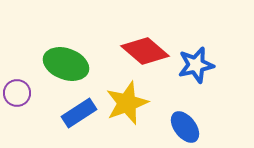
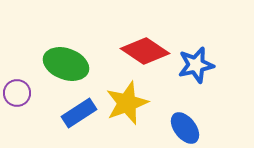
red diamond: rotated 6 degrees counterclockwise
blue ellipse: moved 1 px down
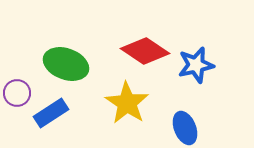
yellow star: rotated 18 degrees counterclockwise
blue rectangle: moved 28 px left
blue ellipse: rotated 16 degrees clockwise
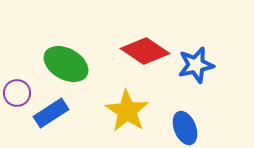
green ellipse: rotated 9 degrees clockwise
yellow star: moved 8 px down
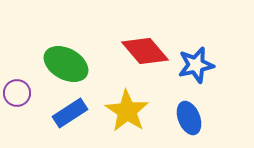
red diamond: rotated 15 degrees clockwise
blue rectangle: moved 19 px right
blue ellipse: moved 4 px right, 10 px up
